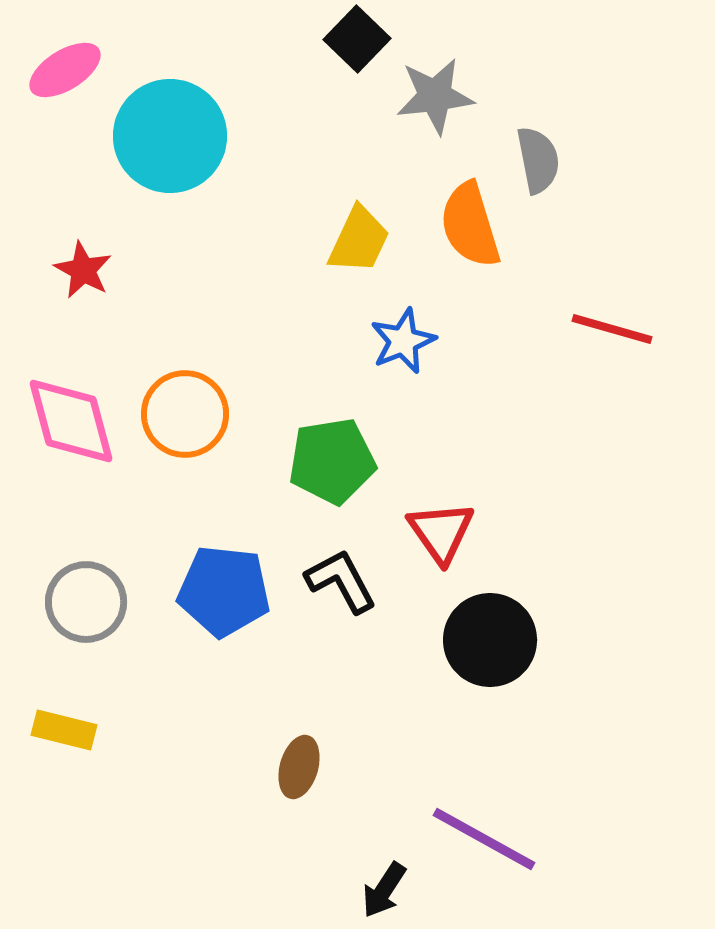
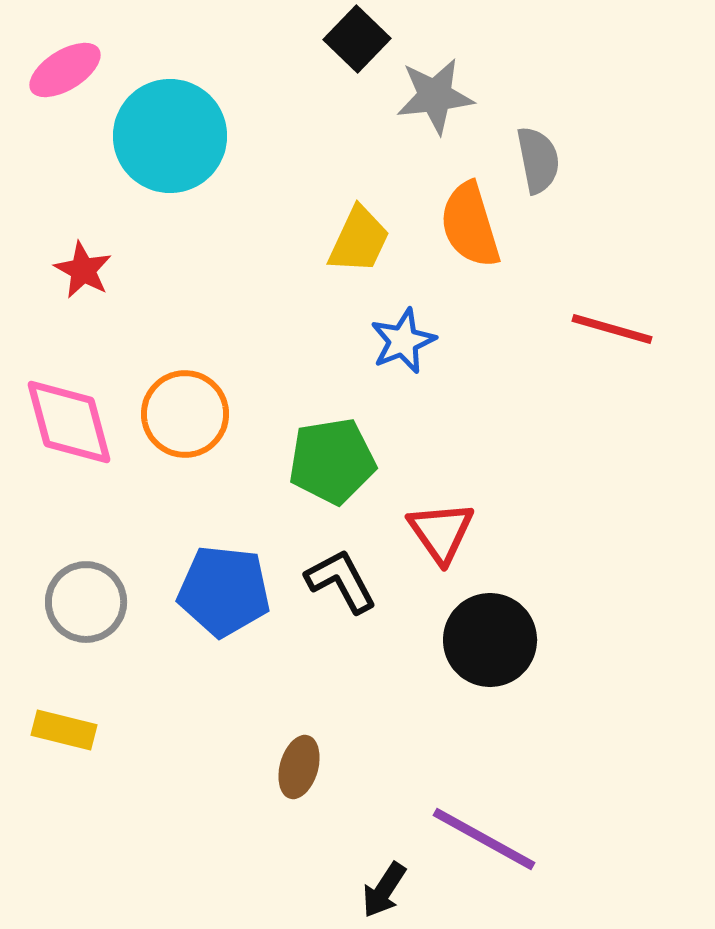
pink diamond: moved 2 px left, 1 px down
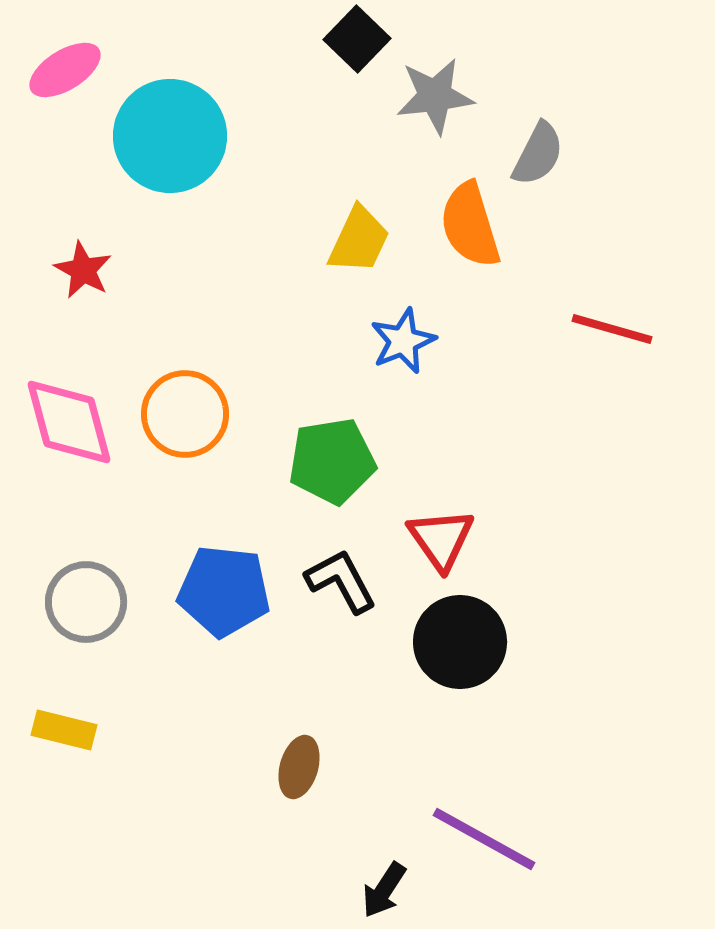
gray semicircle: moved 6 px up; rotated 38 degrees clockwise
red triangle: moved 7 px down
black circle: moved 30 px left, 2 px down
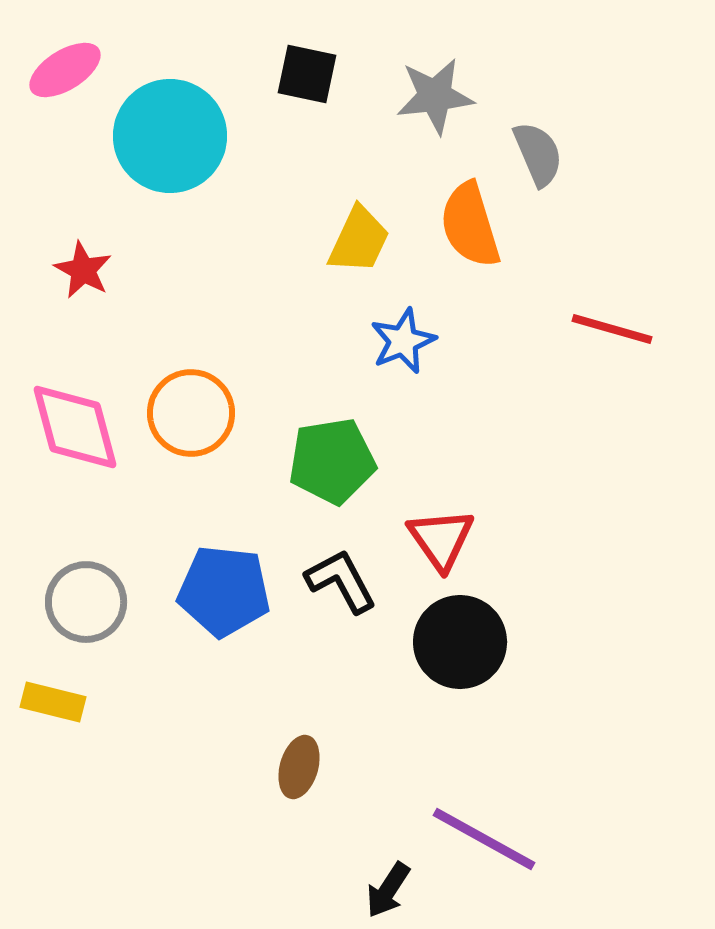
black square: moved 50 px left, 35 px down; rotated 32 degrees counterclockwise
gray semicircle: rotated 50 degrees counterclockwise
orange circle: moved 6 px right, 1 px up
pink diamond: moved 6 px right, 5 px down
yellow rectangle: moved 11 px left, 28 px up
black arrow: moved 4 px right
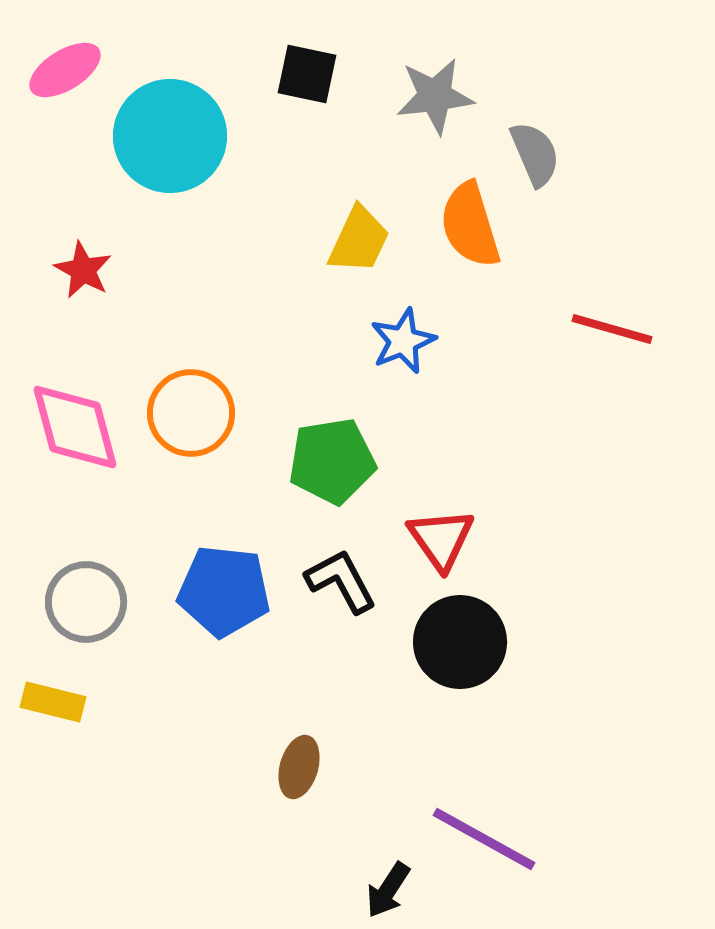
gray semicircle: moved 3 px left
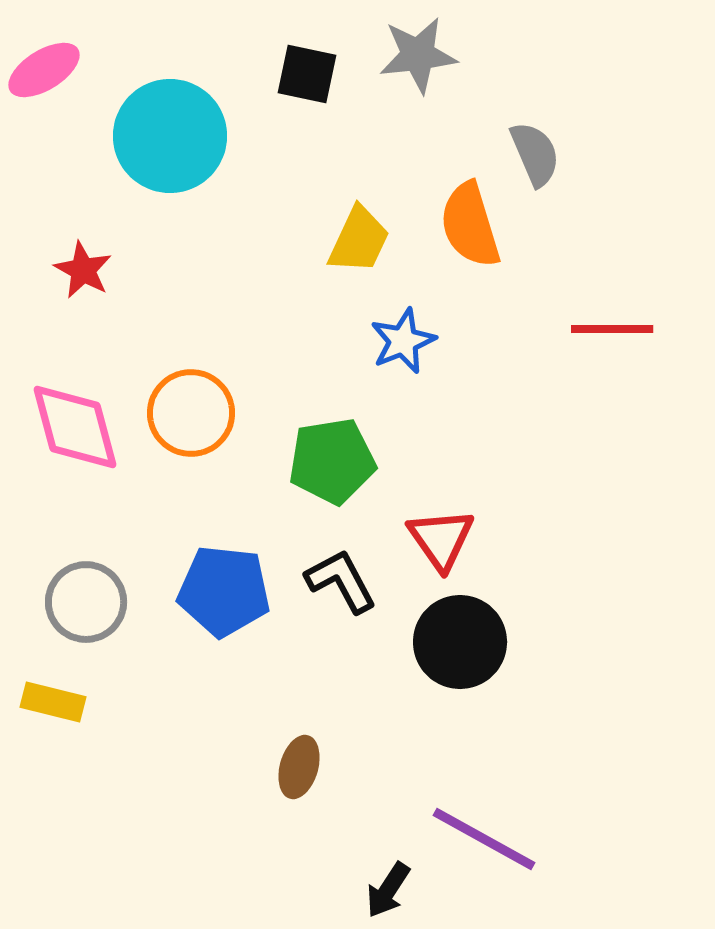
pink ellipse: moved 21 px left
gray star: moved 17 px left, 41 px up
red line: rotated 16 degrees counterclockwise
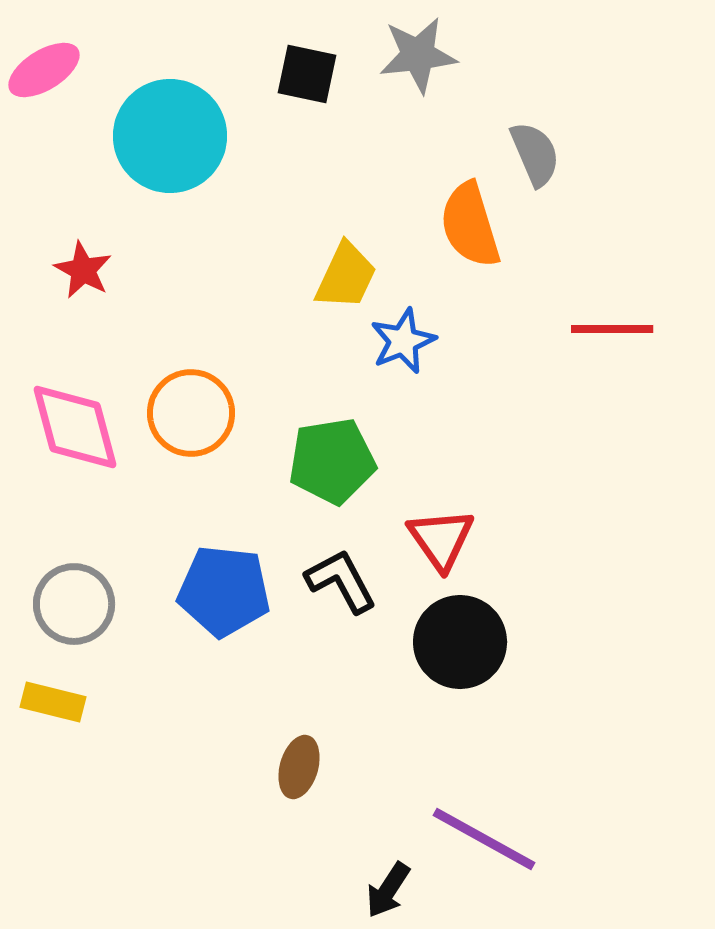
yellow trapezoid: moved 13 px left, 36 px down
gray circle: moved 12 px left, 2 px down
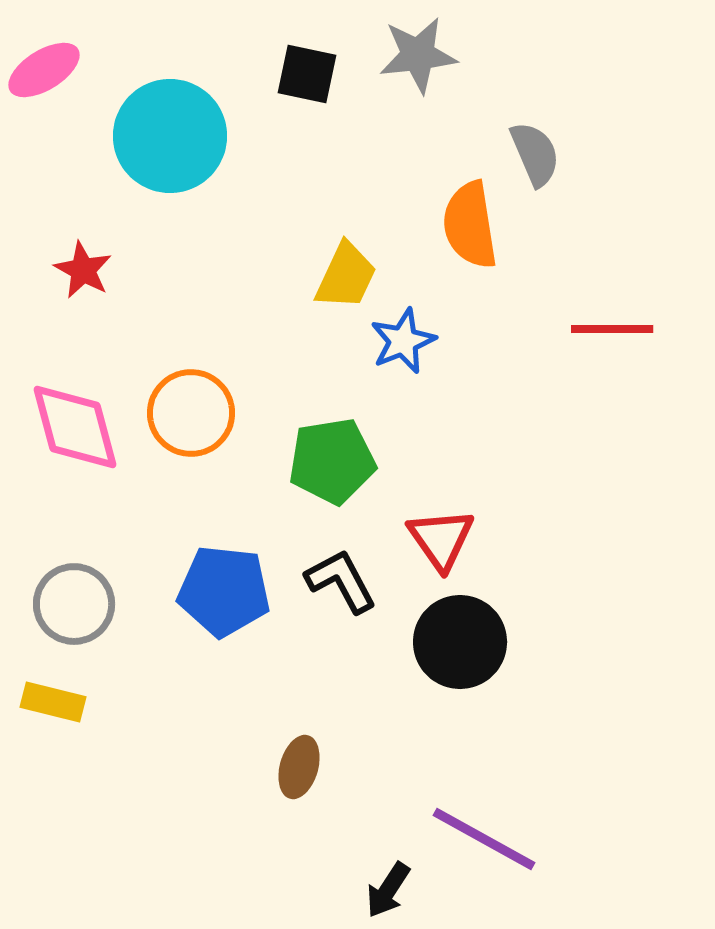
orange semicircle: rotated 8 degrees clockwise
